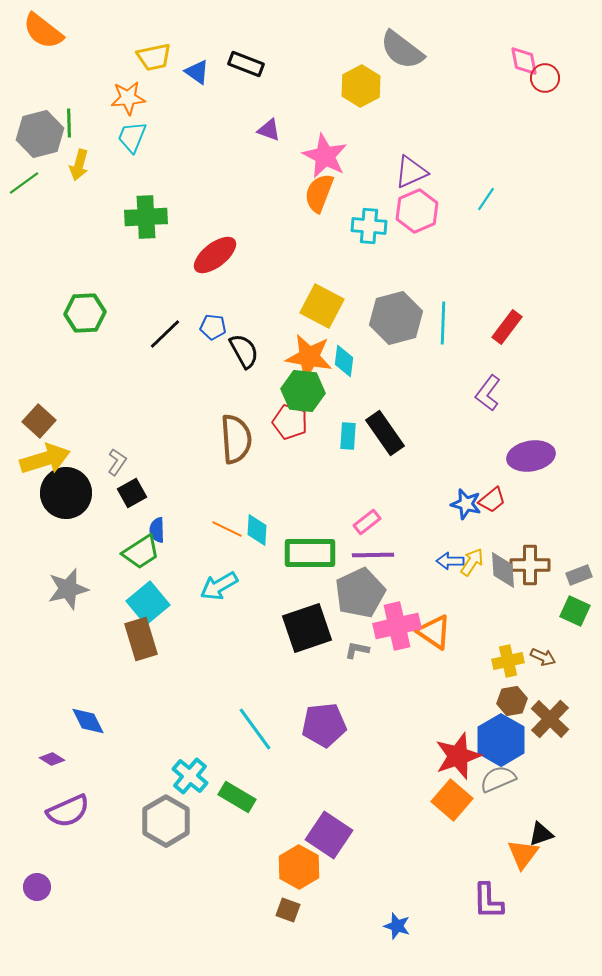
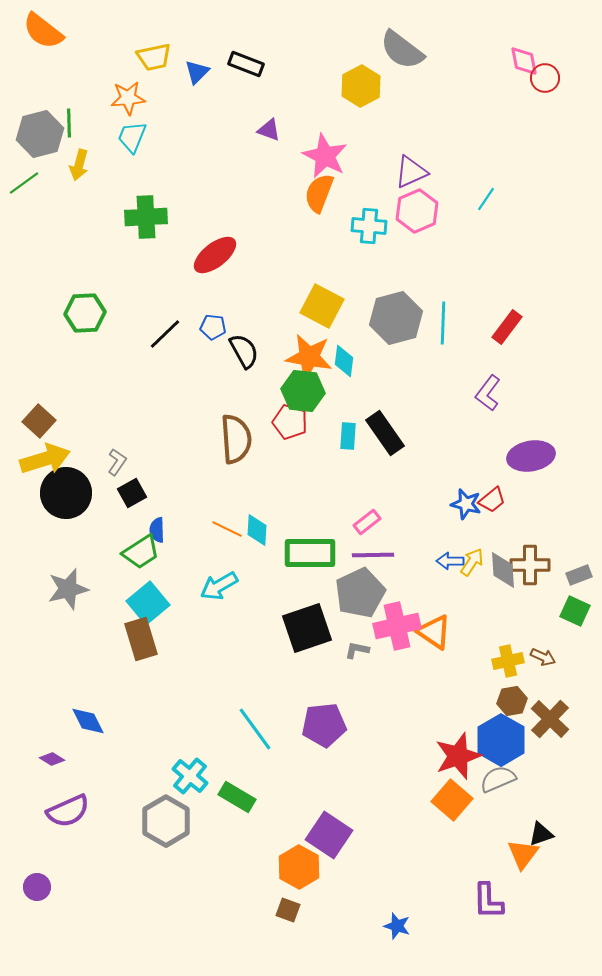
blue triangle at (197, 72): rotated 40 degrees clockwise
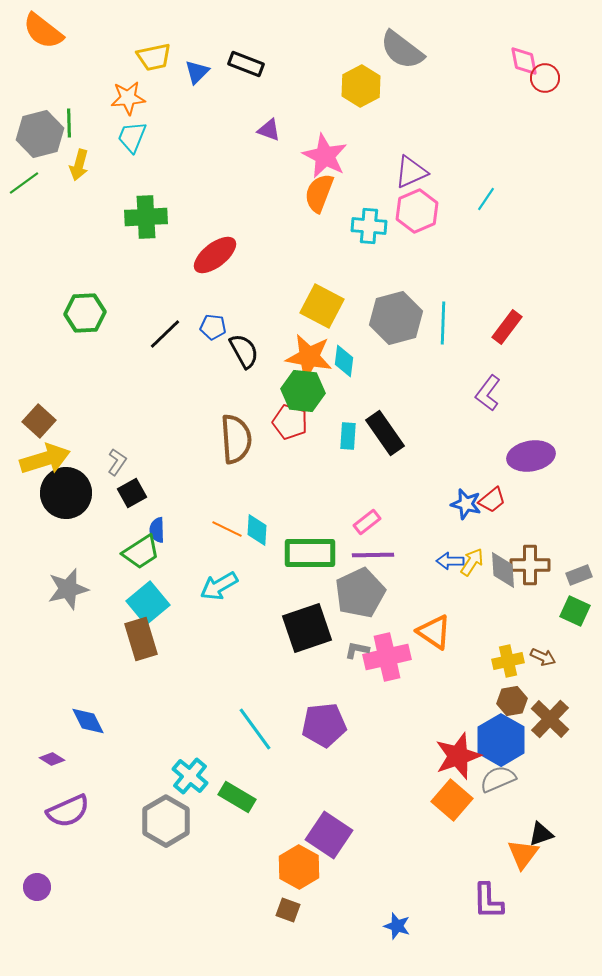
pink cross at (397, 626): moved 10 px left, 31 px down
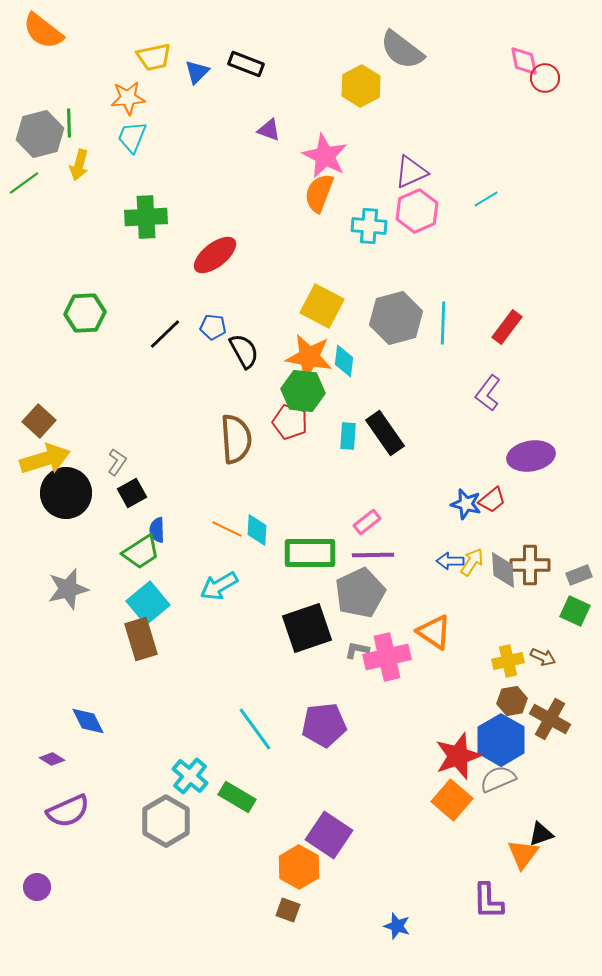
cyan line at (486, 199): rotated 25 degrees clockwise
brown cross at (550, 719): rotated 15 degrees counterclockwise
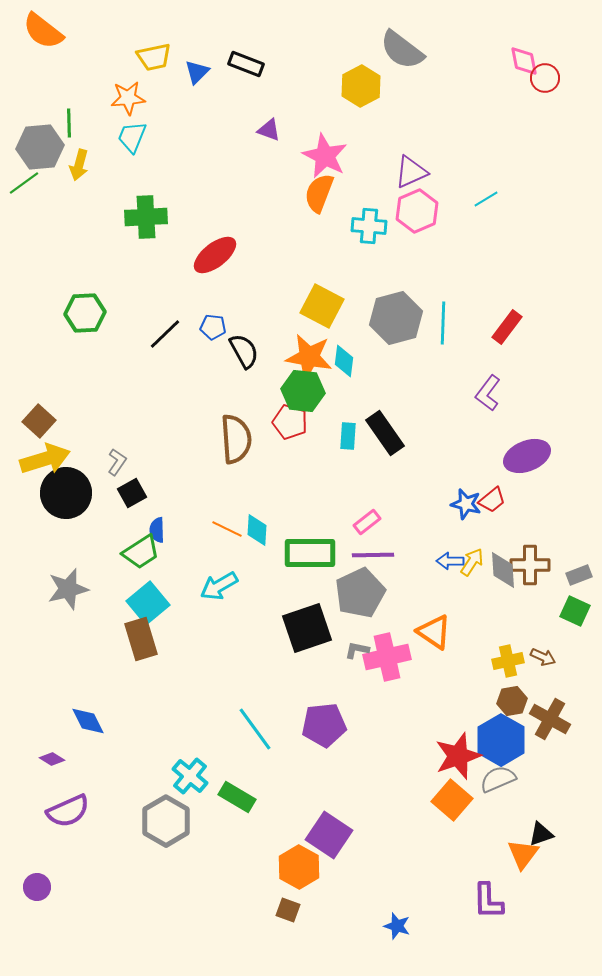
gray hexagon at (40, 134): moved 13 px down; rotated 9 degrees clockwise
purple ellipse at (531, 456): moved 4 px left; rotated 12 degrees counterclockwise
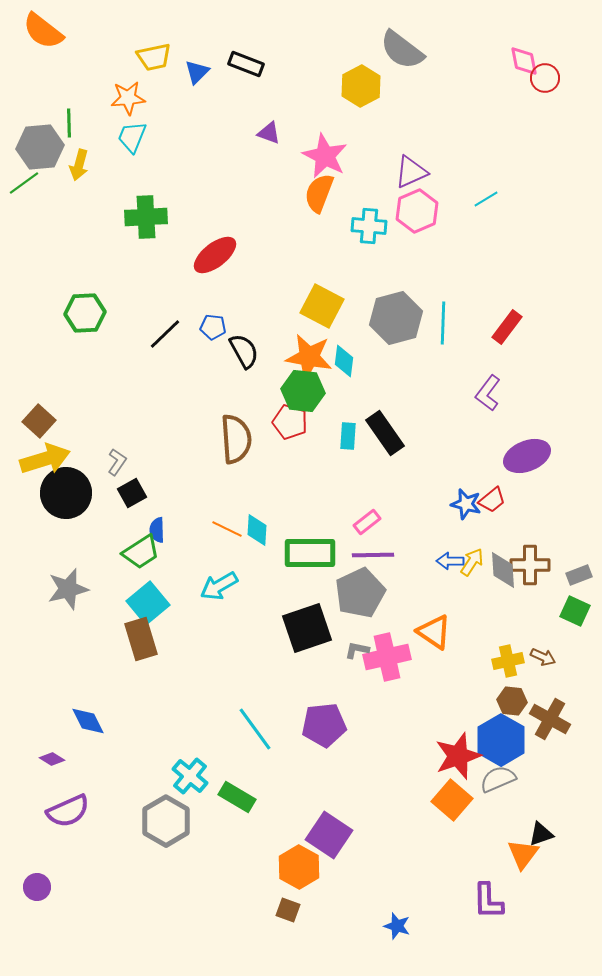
purple triangle at (269, 130): moved 3 px down
brown hexagon at (512, 701): rotated 16 degrees clockwise
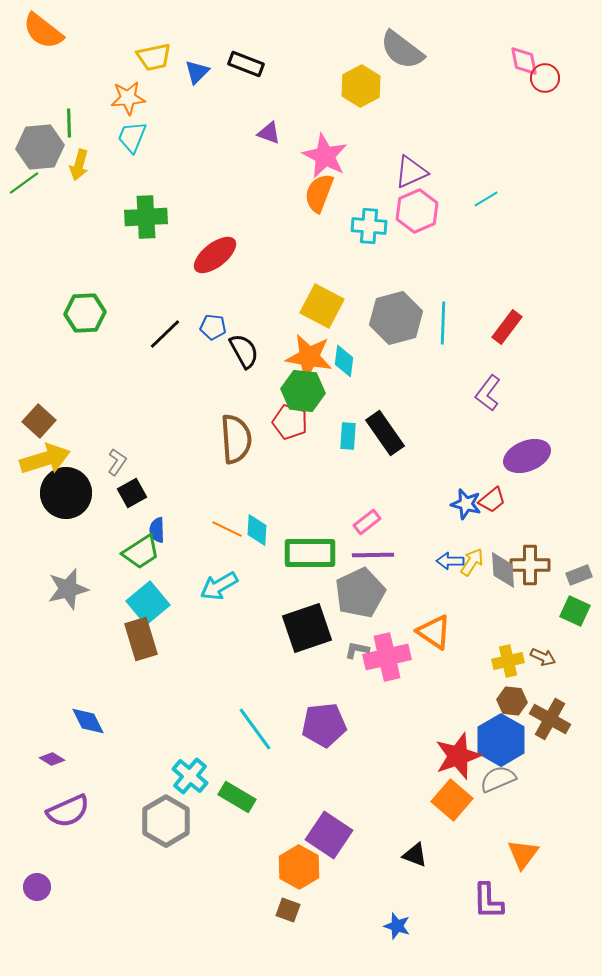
black triangle at (541, 834): moved 126 px left, 21 px down; rotated 40 degrees clockwise
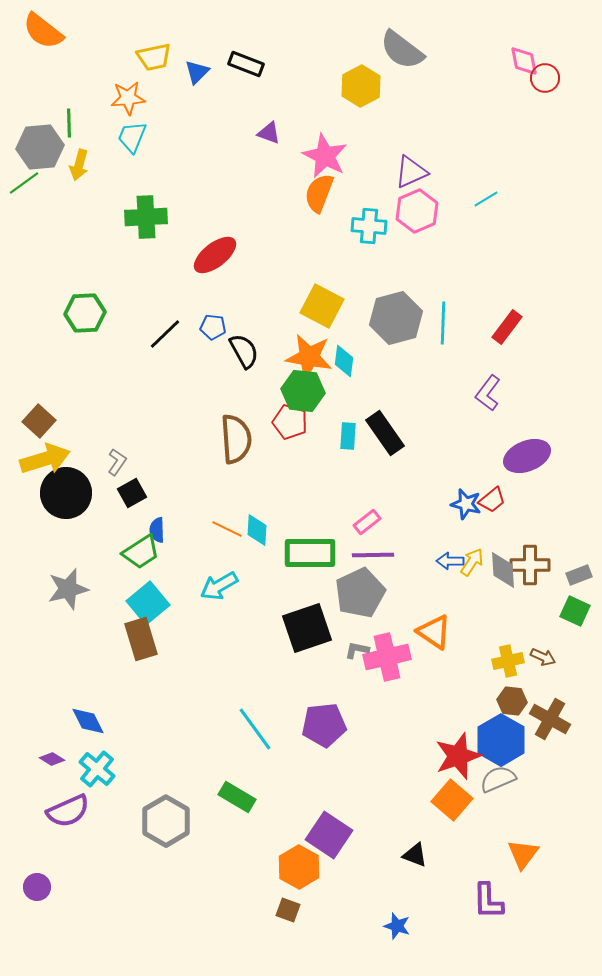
cyan cross at (190, 776): moved 93 px left, 7 px up
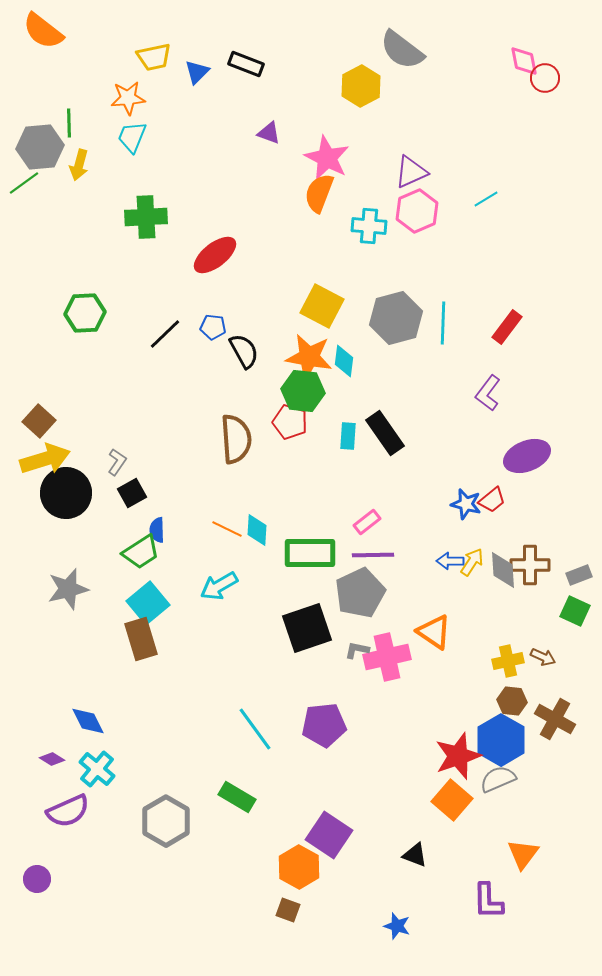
pink star at (325, 156): moved 2 px right, 2 px down
brown cross at (550, 719): moved 5 px right
purple circle at (37, 887): moved 8 px up
